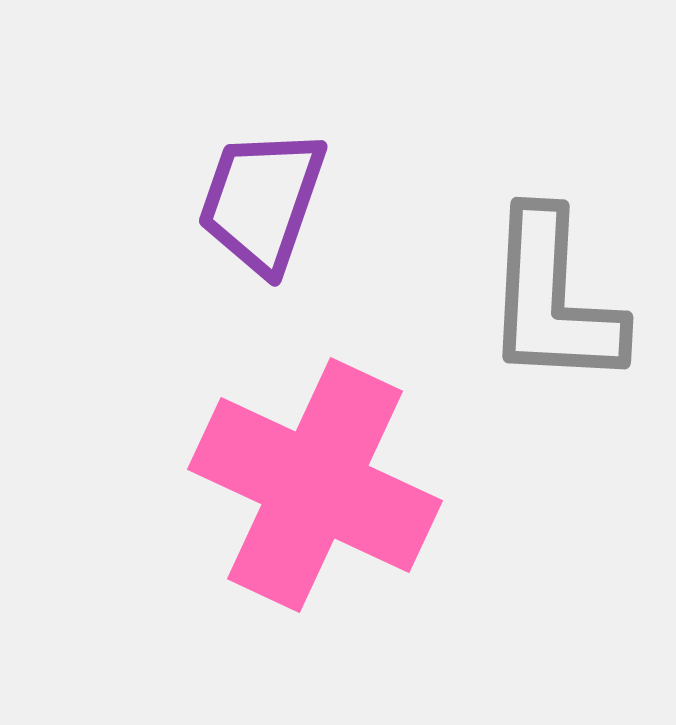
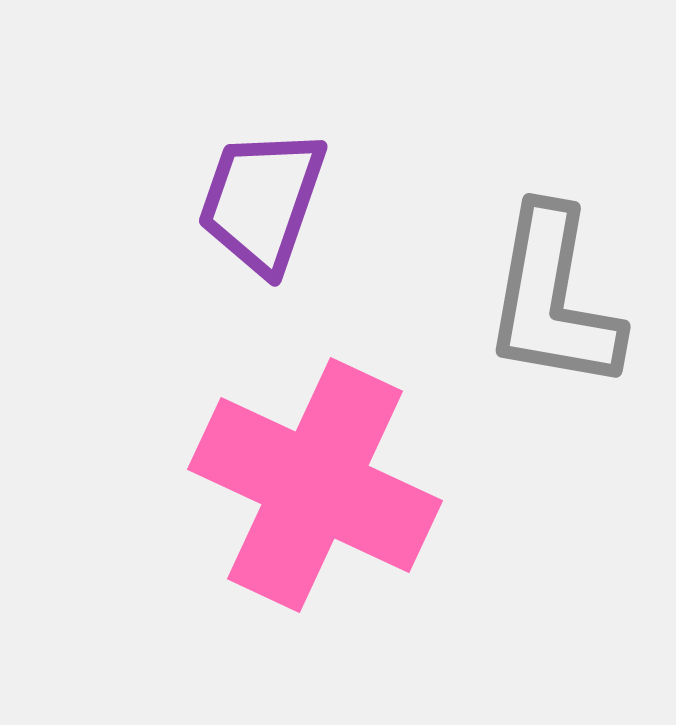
gray L-shape: rotated 7 degrees clockwise
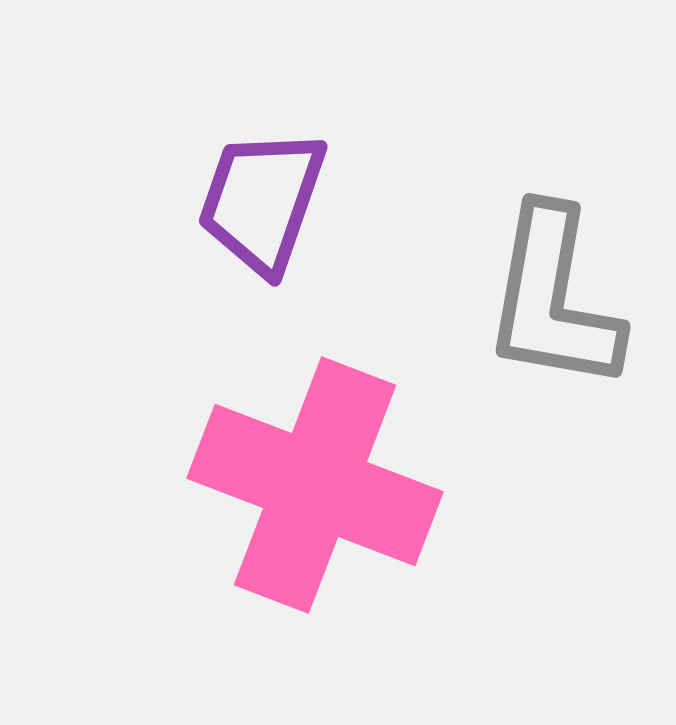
pink cross: rotated 4 degrees counterclockwise
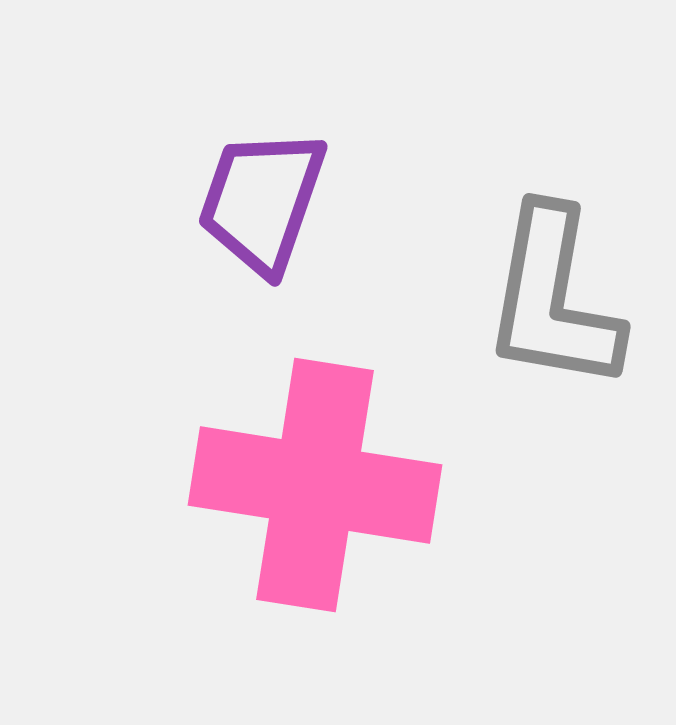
pink cross: rotated 12 degrees counterclockwise
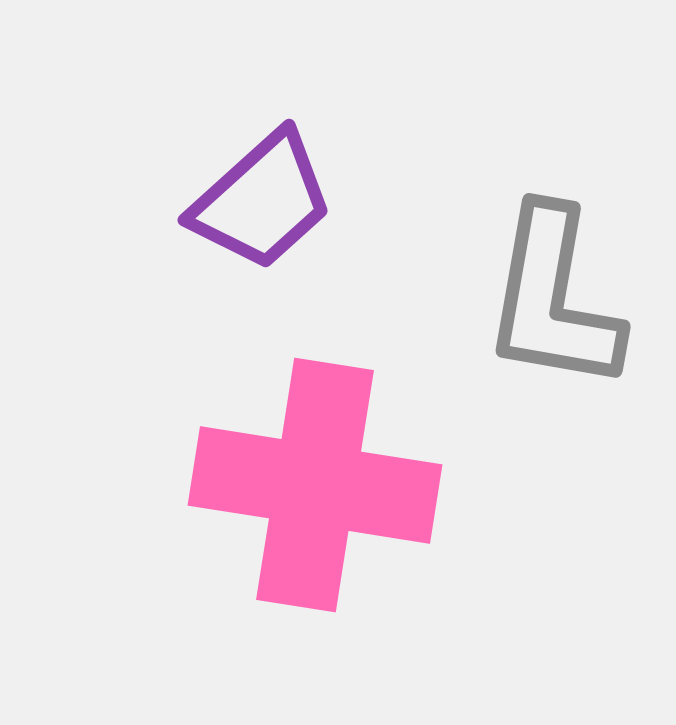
purple trapezoid: rotated 151 degrees counterclockwise
